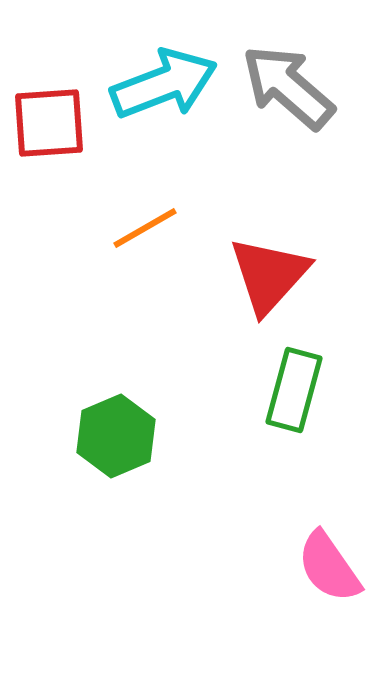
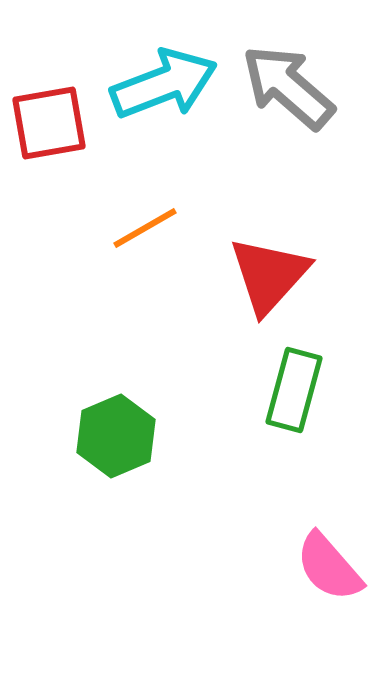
red square: rotated 6 degrees counterclockwise
pink semicircle: rotated 6 degrees counterclockwise
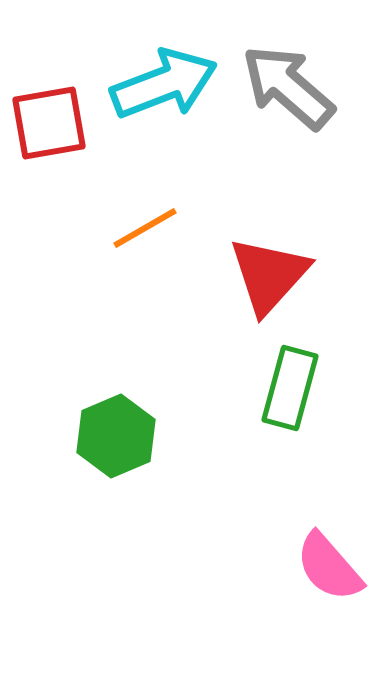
green rectangle: moved 4 px left, 2 px up
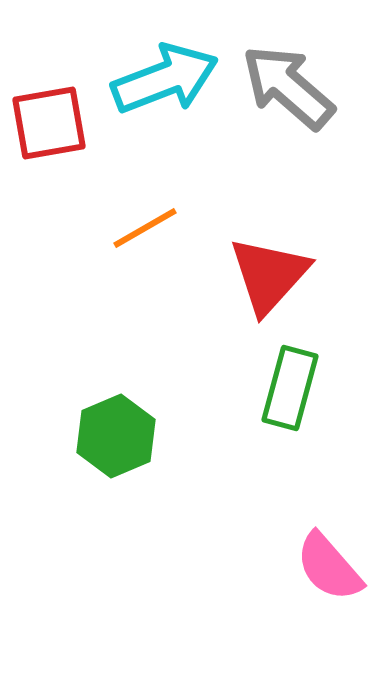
cyan arrow: moved 1 px right, 5 px up
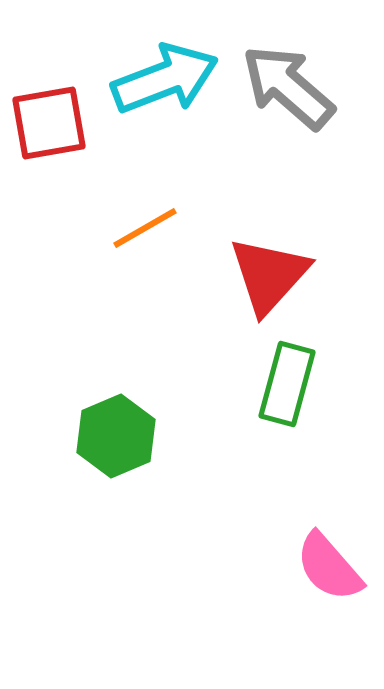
green rectangle: moved 3 px left, 4 px up
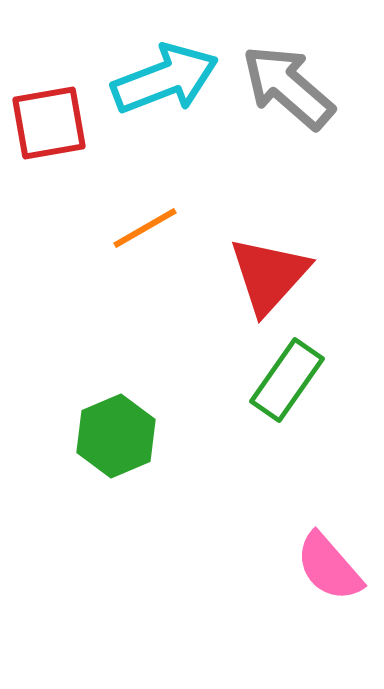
green rectangle: moved 4 px up; rotated 20 degrees clockwise
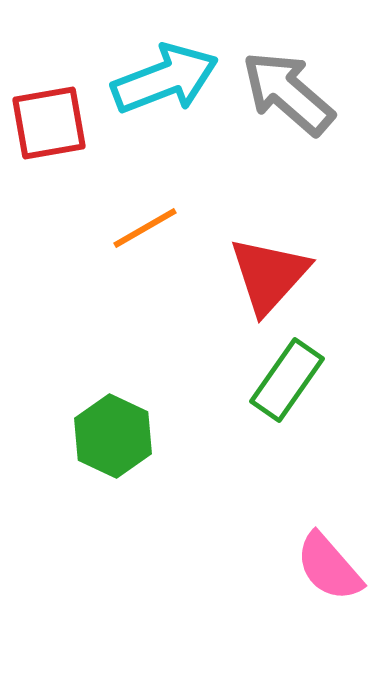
gray arrow: moved 6 px down
green hexagon: moved 3 px left; rotated 12 degrees counterclockwise
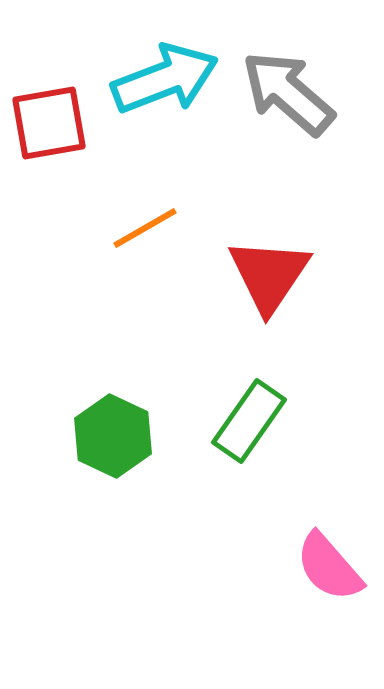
red triangle: rotated 8 degrees counterclockwise
green rectangle: moved 38 px left, 41 px down
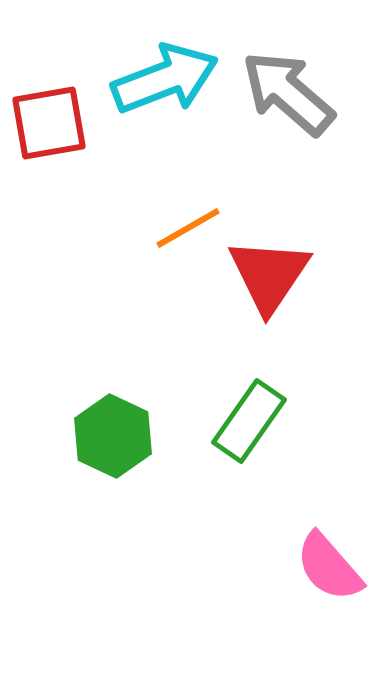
orange line: moved 43 px right
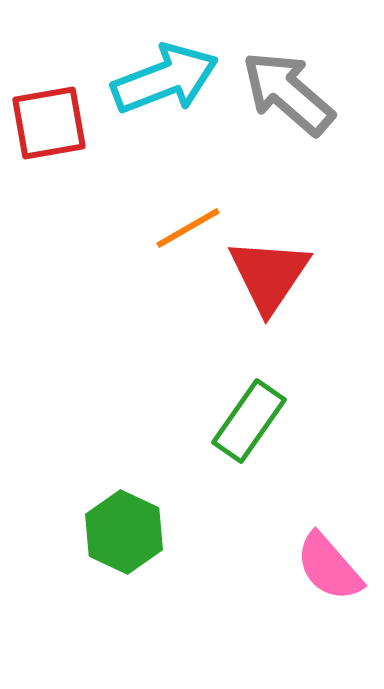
green hexagon: moved 11 px right, 96 px down
